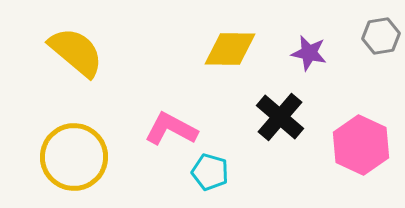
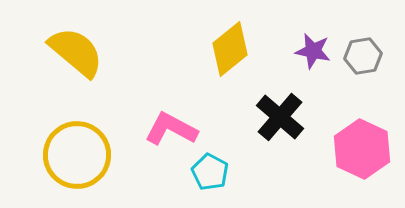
gray hexagon: moved 18 px left, 20 px down
yellow diamond: rotated 40 degrees counterclockwise
purple star: moved 4 px right, 2 px up
pink hexagon: moved 1 px right, 4 px down
yellow circle: moved 3 px right, 2 px up
cyan pentagon: rotated 12 degrees clockwise
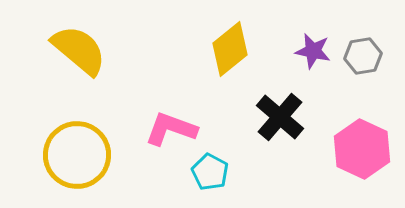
yellow semicircle: moved 3 px right, 2 px up
pink L-shape: rotated 8 degrees counterclockwise
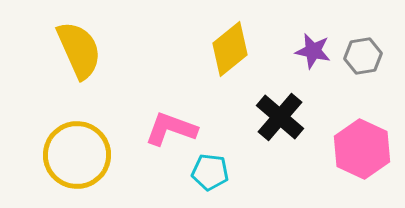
yellow semicircle: rotated 26 degrees clockwise
cyan pentagon: rotated 21 degrees counterclockwise
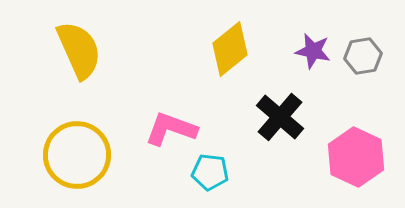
pink hexagon: moved 6 px left, 8 px down
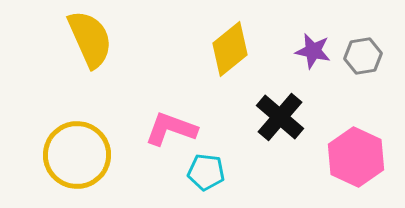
yellow semicircle: moved 11 px right, 11 px up
cyan pentagon: moved 4 px left
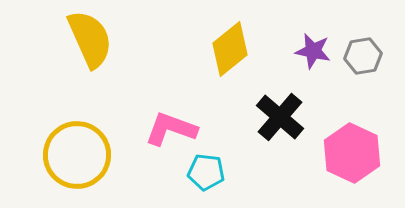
pink hexagon: moved 4 px left, 4 px up
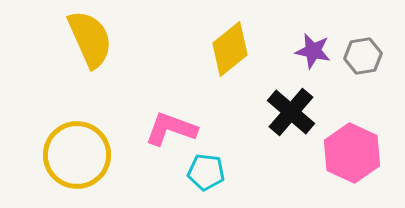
black cross: moved 11 px right, 5 px up
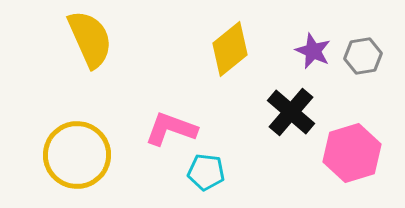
purple star: rotated 12 degrees clockwise
pink hexagon: rotated 18 degrees clockwise
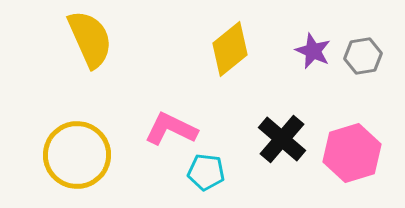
black cross: moved 9 px left, 27 px down
pink L-shape: rotated 6 degrees clockwise
